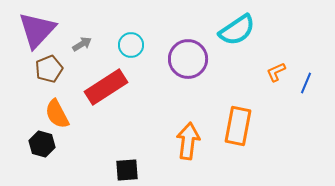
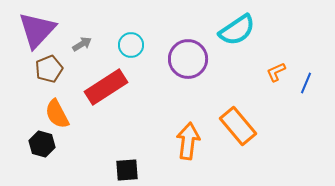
orange rectangle: rotated 51 degrees counterclockwise
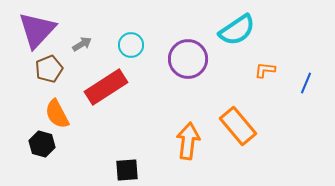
orange L-shape: moved 11 px left, 2 px up; rotated 30 degrees clockwise
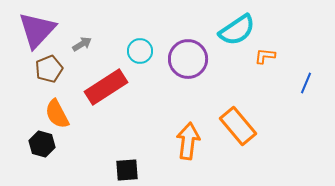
cyan circle: moved 9 px right, 6 px down
orange L-shape: moved 14 px up
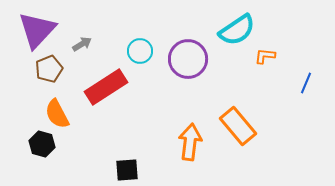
orange arrow: moved 2 px right, 1 px down
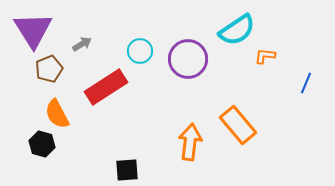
purple triangle: moved 4 px left; rotated 15 degrees counterclockwise
orange rectangle: moved 1 px up
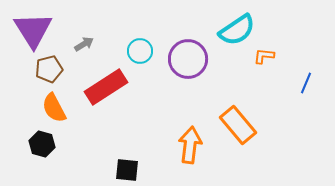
gray arrow: moved 2 px right
orange L-shape: moved 1 px left
brown pentagon: rotated 8 degrees clockwise
orange semicircle: moved 3 px left, 6 px up
orange arrow: moved 3 px down
black square: rotated 10 degrees clockwise
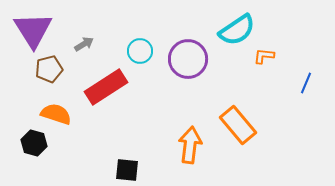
orange semicircle: moved 2 px right, 6 px down; rotated 136 degrees clockwise
black hexagon: moved 8 px left, 1 px up
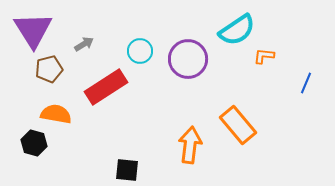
orange semicircle: rotated 8 degrees counterclockwise
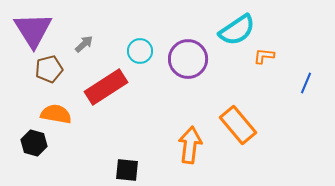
gray arrow: rotated 12 degrees counterclockwise
